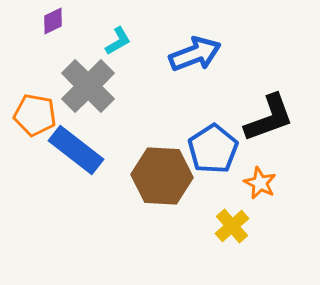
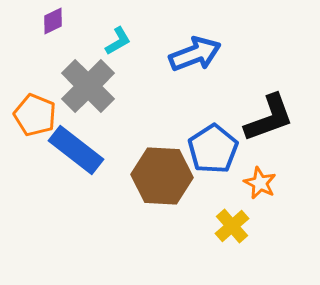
orange pentagon: rotated 12 degrees clockwise
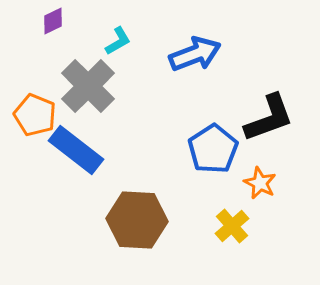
brown hexagon: moved 25 px left, 44 px down
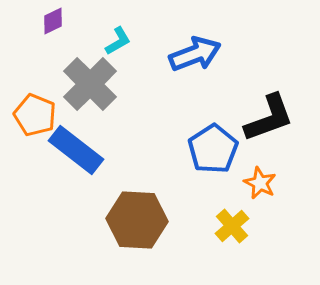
gray cross: moved 2 px right, 2 px up
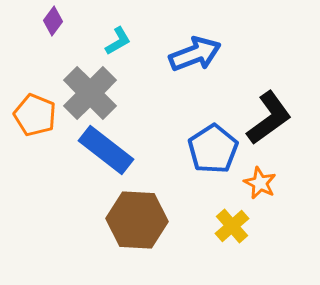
purple diamond: rotated 28 degrees counterclockwise
gray cross: moved 9 px down
black L-shape: rotated 16 degrees counterclockwise
blue rectangle: moved 30 px right
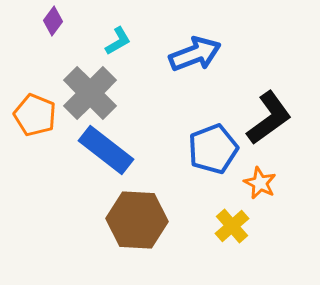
blue pentagon: rotated 12 degrees clockwise
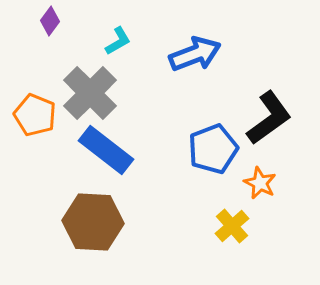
purple diamond: moved 3 px left
brown hexagon: moved 44 px left, 2 px down
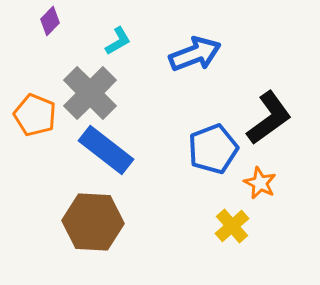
purple diamond: rotated 8 degrees clockwise
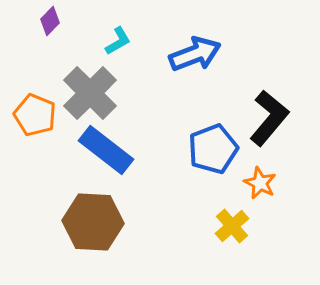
black L-shape: rotated 14 degrees counterclockwise
